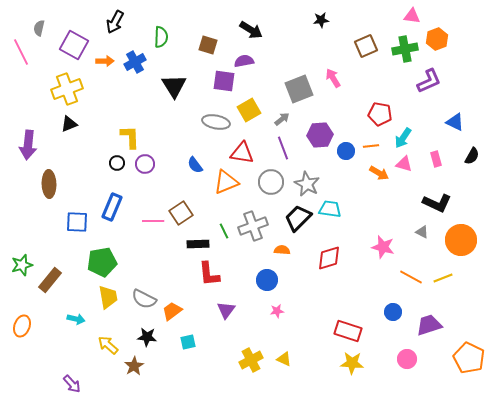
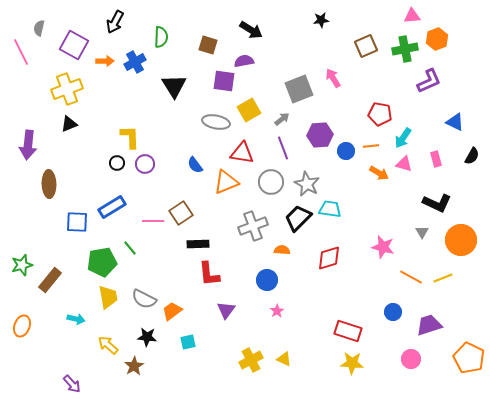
pink triangle at (412, 16): rotated 12 degrees counterclockwise
blue rectangle at (112, 207): rotated 36 degrees clockwise
green line at (224, 231): moved 94 px left, 17 px down; rotated 14 degrees counterclockwise
gray triangle at (422, 232): rotated 32 degrees clockwise
pink star at (277, 311): rotated 24 degrees counterclockwise
pink circle at (407, 359): moved 4 px right
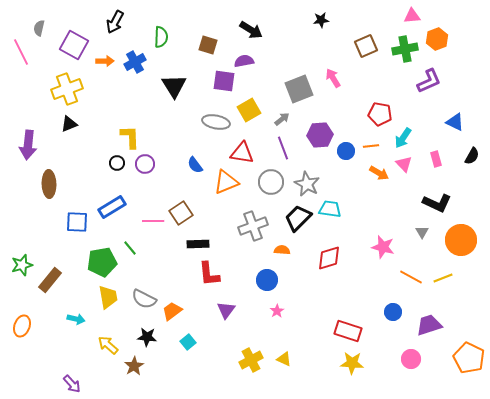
pink triangle at (404, 164): rotated 30 degrees clockwise
cyan square at (188, 342): rotated 28 degrees counterclockwise
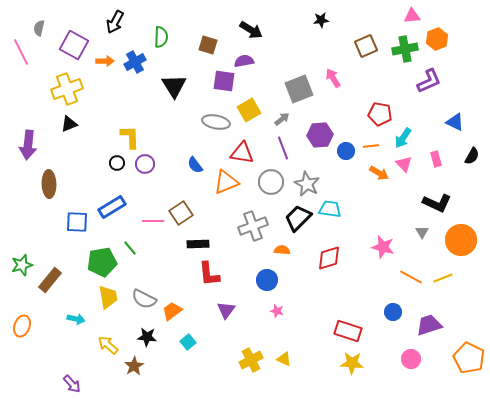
pink star at (277, 311): rotated 24 degrees counterclockwise
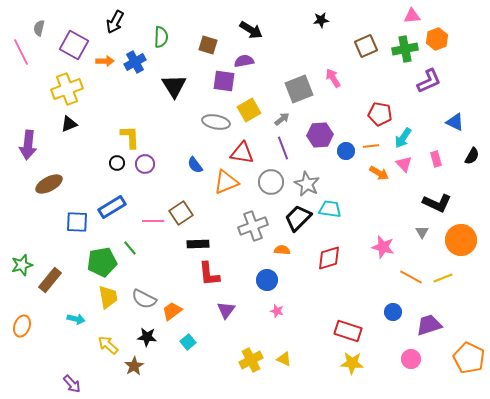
brown ellipse at (49, 184): rotated 64 degrees clockwise
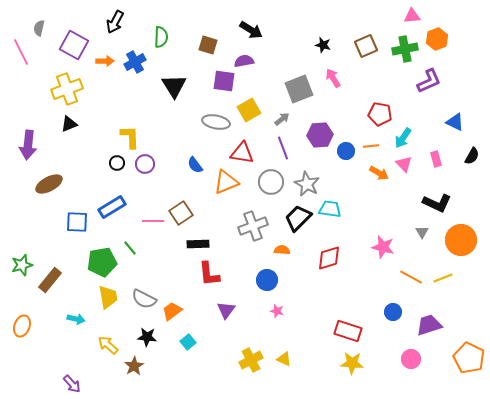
black star at (321, 20): moved 2 px right, 25 px down; rotated 21 degrees clockwise
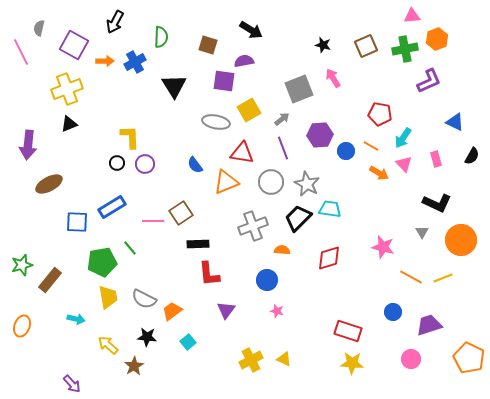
orange line at (371, 146): rotated 35 degrees clockwise
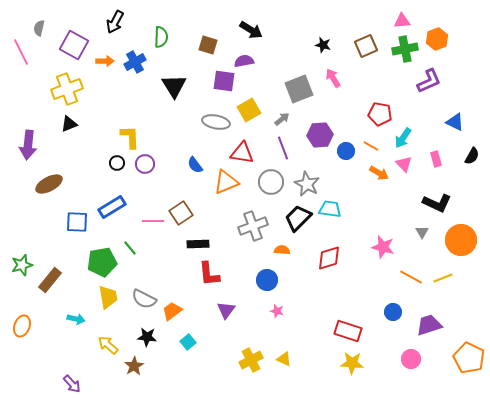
pink triangle at (412, 16): moved 10 px left, 5 px down
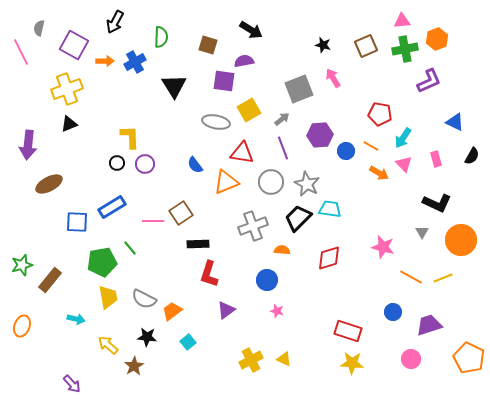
red L-shape at (209, 274): rotated 24 degrees clockwise
purple triangle at (226, 310): rotated 18 degrees clockwise
